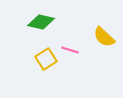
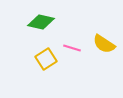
yellow semicircle: moved 7 px down; rotated 10 degrees counterclockwise
pink line: moved 2 px right, 2 px up
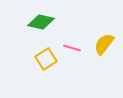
yellow semicircle: rotated 95 degrees clockwise
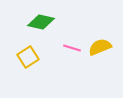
yellow semicircle: moved 4 px left, 3 px down; rotated 30 degrees clockwise
yellow square: moved 18 px left, 2 px up
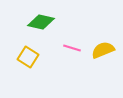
yellow semicircle: moved 3 px right, 3 px down
yellow square: rotated 25 degrees counterclockwise
